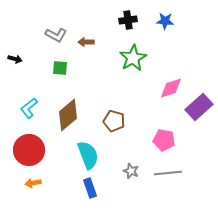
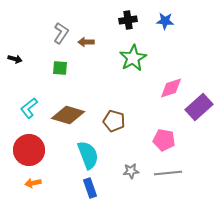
gray L-shape: moved 5 px right, 2 px up; rotated 85 degrees counterclockwise
brown diamond: rotated 56 degrees clockwise
gray star: rotated 28 degrees counterclockwise
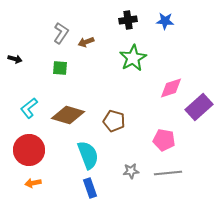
brown arrow: rotated 21 degrees counterclockwise
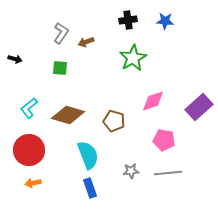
pink diamond: moved 18 px left, 13 px down
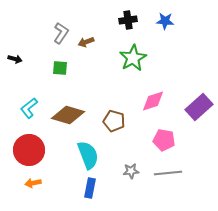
blue rectangle: rotated 30 degrees clockwise
